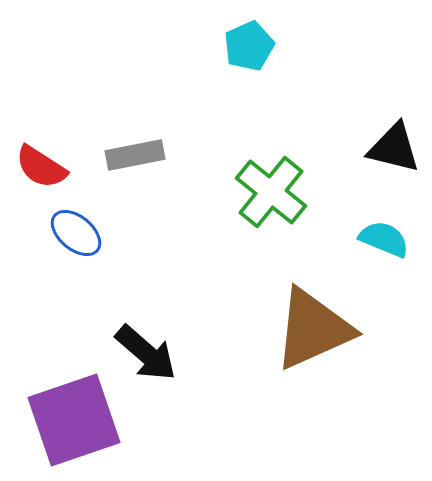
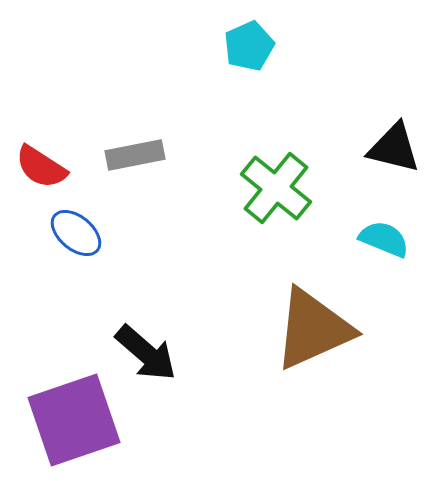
green cross: moved 5 px right, 4 px up
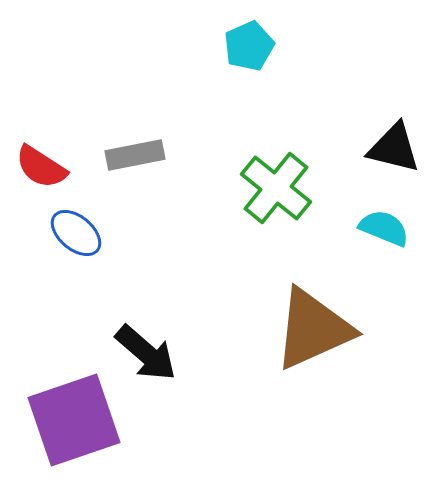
cyan semicircle: moved 11 px up
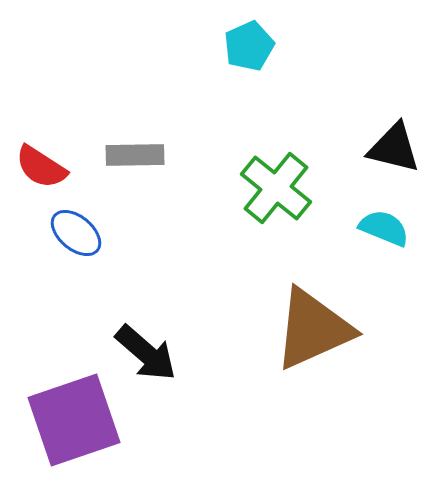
gray rectangle: rotated 10 degrees clockwise
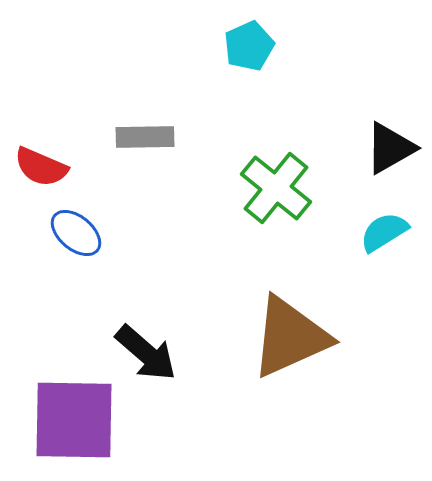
black triangle: moved 4 px left; rotated 44 degrees counterclockwise
gray rectangle: moved 10 px right, 18 px up
red semicircle: rotated 10 degrees counterclockwise
cyan semicircle: moved 4 px down; rotated 54 degrees counterclockwise
brown triangle: moved 23 px left, 8 px down
purple square: rotated 20 degrees clockwise
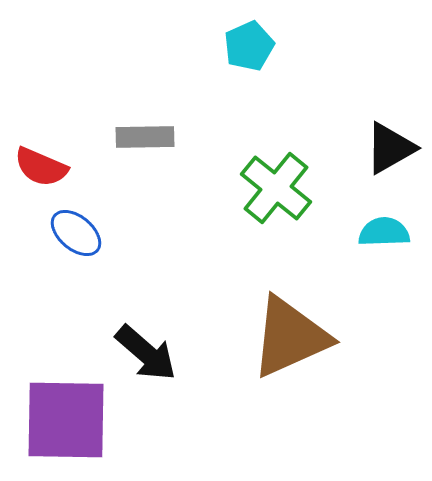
cyan semicircle: rotated 30 degrees clockwise
purple square: moved 8 px left
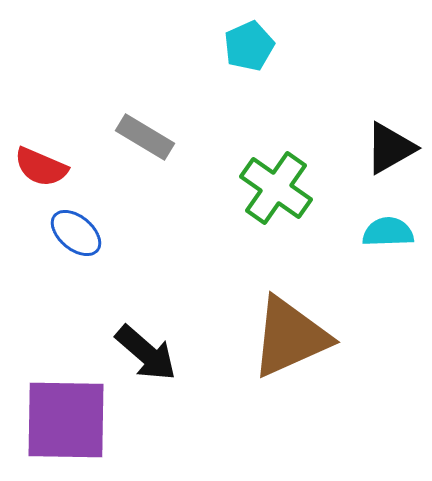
gray rectangle: rotated 32 degrees clockwise
green cross: rotated 4 degrees counterclockwise
cyan semicircle: moved 4 px right
